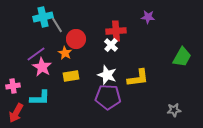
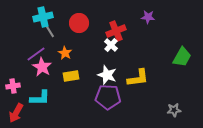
gray line: moved 8 px left, 5 px down
red cross: rotated 18 degrees counterclockwise
red circle: moved 3 px right, 16 px up
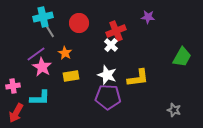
gray star: rotated 24 degrees clockwise
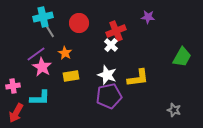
purple pentagon: moved 1 px right, 1 px up; rotated 15 degrees counterclockwise
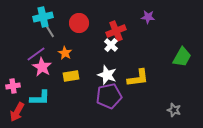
red arrow: moved 1 px right, 1 px up
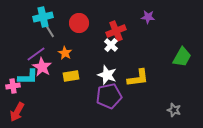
cyan L-shape: moved 12 px left, 21 px up
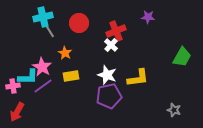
purple line: moved 7 px right, 32 px down
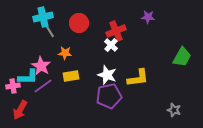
orange star: rotated 24 degrees counterclockwise
pink star: moved 1 px left, 1 px up
red arrow: moved 3 px right, 2 px up
